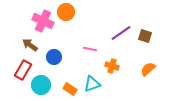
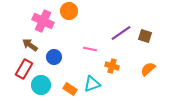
orange circle: moved 3 px right, 1 px up
red rectangle: moved 1 px right, 1 px up
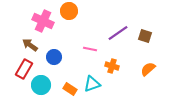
purple line: moved 3 px left
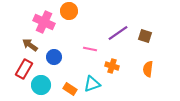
pink cross: moved 1 px right, 1 px down
orange semicircle: rotated 42 degrees counterclockwise
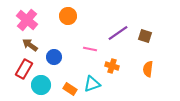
orange circle: moved 1 px left, 5 px down
pink cross: moved 17 px left, 2 px up; rotated 15 degrees clockwise
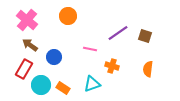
orange rectangle: moved 7 px left, 1 px up
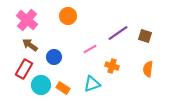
pink line: rotated 40 degrees counterclockwise
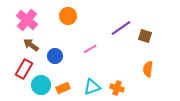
purple line: moved 3 px right, 5 px up
brown arrow: moved 1 px right
blue circle: moved 1 px right, 1 px up
orange cross: moved 5 px right, 22 px down
cyan triangle: moved 3 px down
orange rectangle: rotated 56 degrees counterclockwise
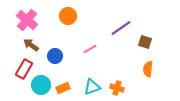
brown square: moved 6 px down
